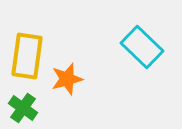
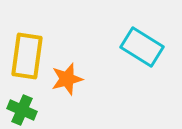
cyan rectangle: rotated 12 degrees counterclockwise
green cross: moved 1 px left, 2 px down; rotated 12 degrees counterclockwise
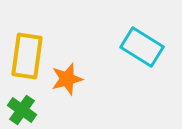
green cross: rotated 12 degrees clockwise
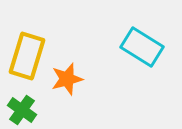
yellow rectangle: rotated 9 degrees clockwise
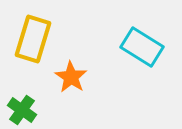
yellow rectangle: moved 6 px right, 17 px up
orange star: moved 4 px right, 2 px up; rotated 24 degrees counterclockwise
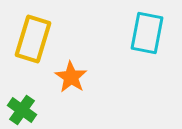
cyan rectangle: moved 5 px right, 14 px up; rotated 69 degrees clockwise
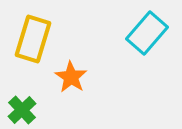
cyan rectangle: rotated 30 degrees clockwise
green cross: rotated 12 degrees clockwise
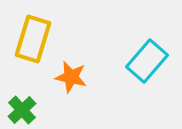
cyan rectangle: moved 28 px down
orange star: rotated 20 degrees counterclockwise
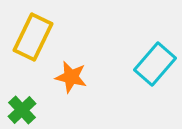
yellow rectangle: moved 2 px up; rotated 9 degrees clockwise
cyan rectangle: moved 8 px right, 3 px down
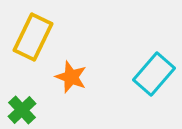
cyan rectangle: moved 1 px left, 10 px down
orange star: rotated 8 degrees clockwise
